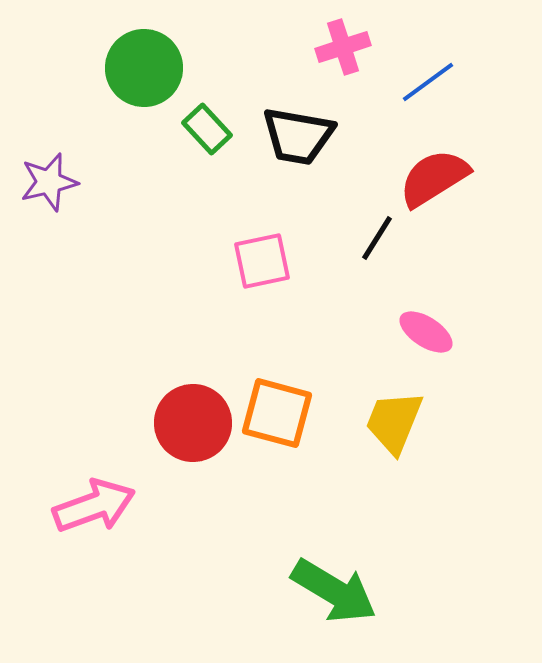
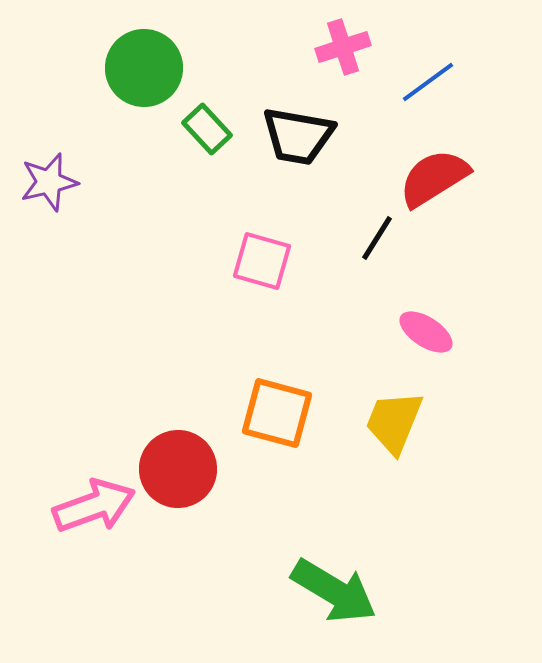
pink square: rotated 28 degrees clockwise
red circle: moved 15 px left, 46 px down
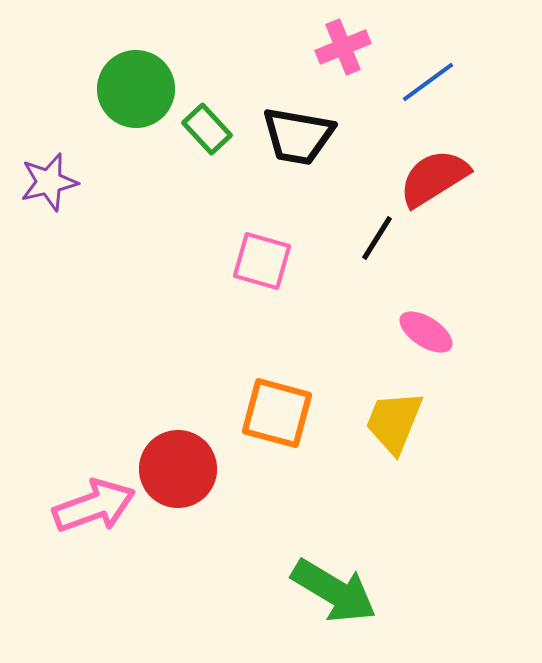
pink cross: rotated 4 degrees counterclockwise
green circle: moved 8 px left, 21 px down
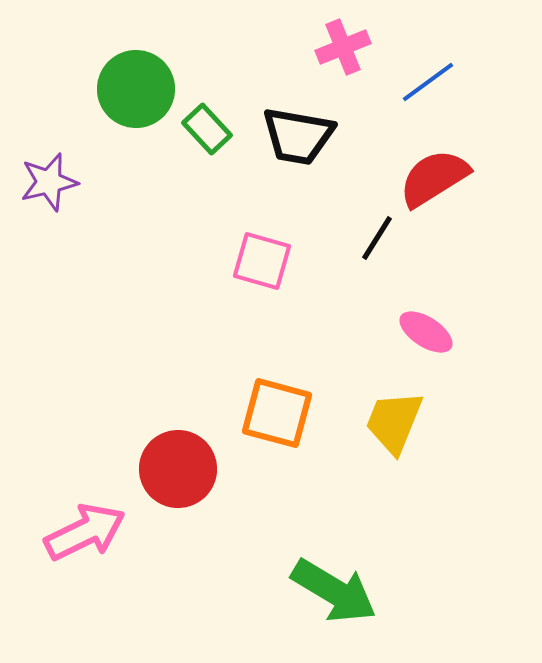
pink arrow: moved 9 px left, 26 px down; rotated 6 degrees counterclockwise
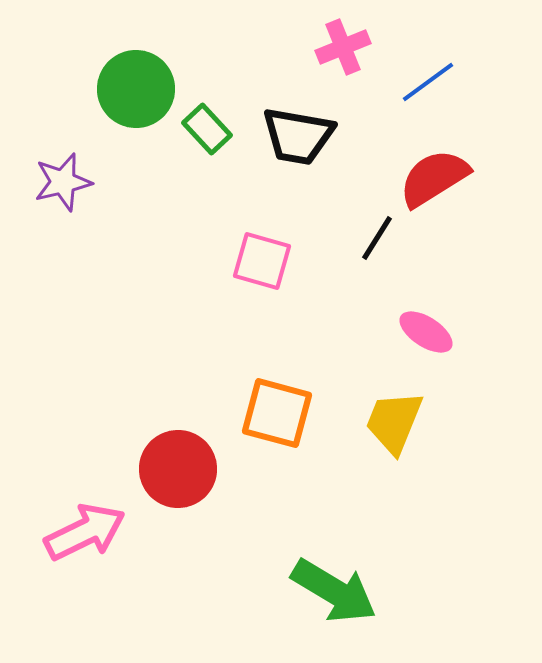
purple star: moved 14 px right
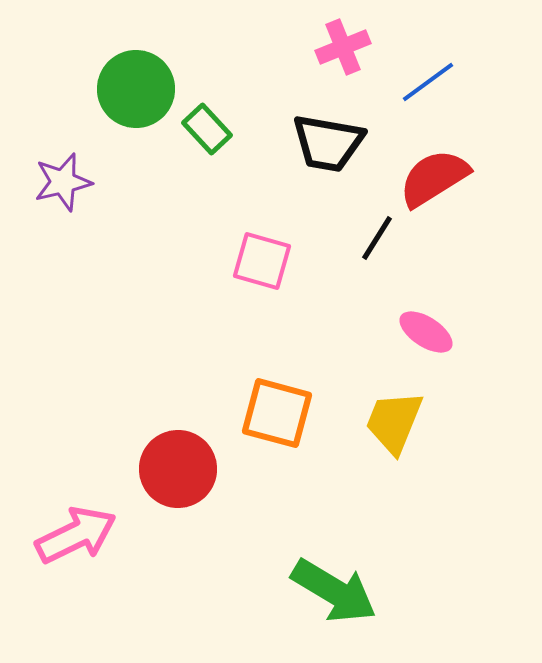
black trapezoid: moved 30 px right, 7 px down
pink arrow: moved 9 px left, 3 px down
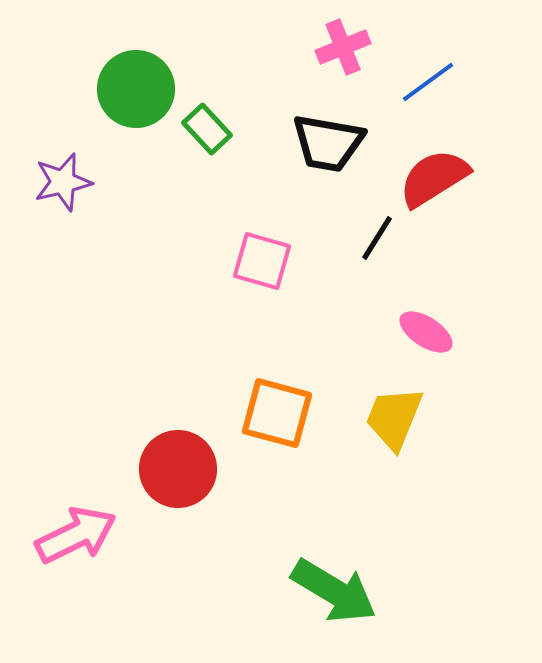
yellow trapezoid: moved 4 px up
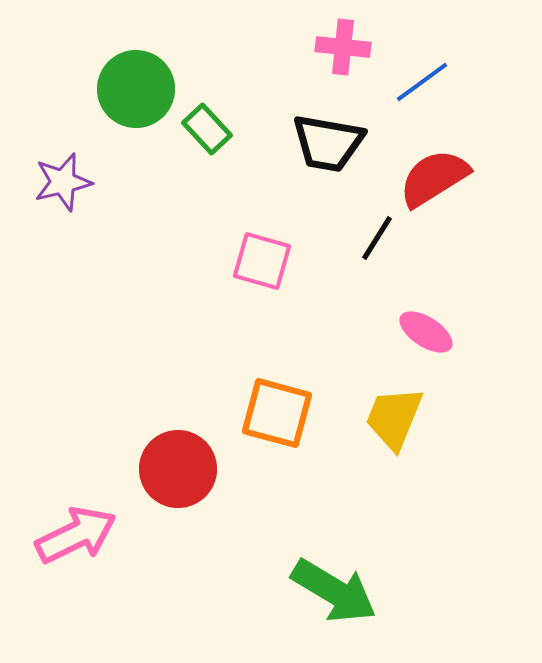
pink cross: rotated 28 degrees clockwise
blue line: moved 6 px left
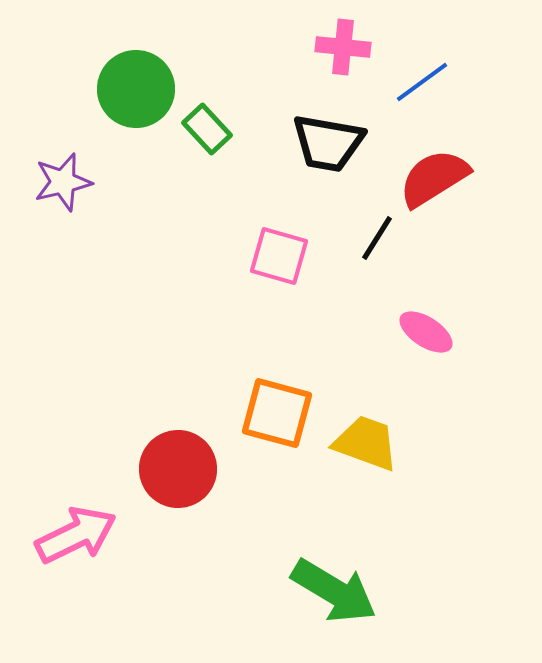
pink square: moved 17 px right, 5 px up
yellow trapezoid: moved 28 px left, 25 px down; rotated 88 degrees clockwise
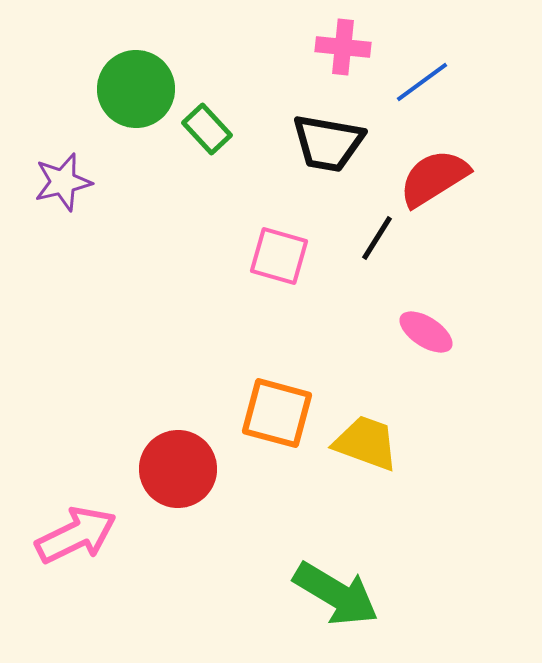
green arrow: moved 2 px right, 3 px down
